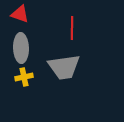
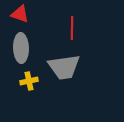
yellow cross: moved 5 px right, 4 px down
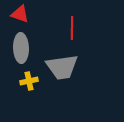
gray trapezoid: moved 2 px left
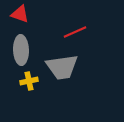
red line: moved 3 px right, 4 px down; rotated 65 degrees clockwise
gray ellipse: moved 2 px down
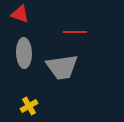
red line: rotated 25 degrees clockwise
gray ellipse: moved 3 px right, 3 px down
yellow cross: moved 25 px down; rotated 18 degrees counterclockwise
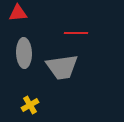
red triangle: moved 2 px left, 1 px up; rotated 24 degrees counterclockwise
red line: moved 1 px right, 1 px down
yellow cross: moved 1 px right, 1 px up
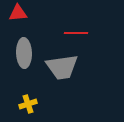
yellow cross: moved 2 px left, 1 px up; rotated 12 degrees clockwise
